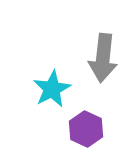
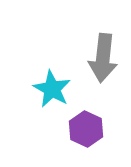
cyan star: rotated 15 degrees counterclockwise
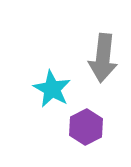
purple hexagon: moved 2 px up; rotated 8 degrees clockwise
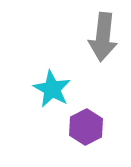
gray arrow: moved 21 px up
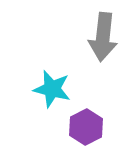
cyan star: rotated 15 degrees counterclockwise
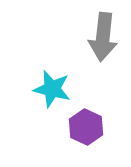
purple hexagon: rotated 8 degrees counterclockwise
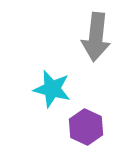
gray arrow: moved 7 px left
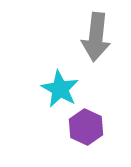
cyan star: moved 8 px right; rotated 15 degrees clockwise
